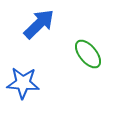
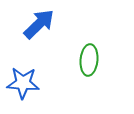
green ellipse: moved 1 px right, 6 px down; rotated 44 degrees clockwise
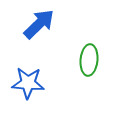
blue star: moved 5 px right
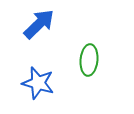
blue star: moved 10 px right; rotated 12 degrees clockwise
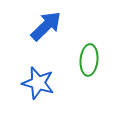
blue arrow: moved 7 px right, 2 px down
